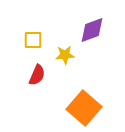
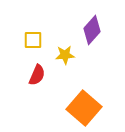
purple diamond: rotated 28 degrees counterclockwise
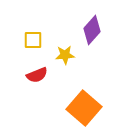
red semicircle: rotated 45 degrees clockwise
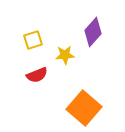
purple diamond: moved 1 px right, 2 px down
yellow square: rotated 18 degrees counterclockwise
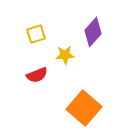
yellow square: moved 3 px right, 6 px up
